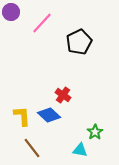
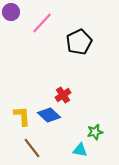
red cross: rotated 21 degrees clockwise
green star: rotated 21 degrees clockwise
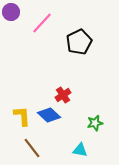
green star: moved 9 px up
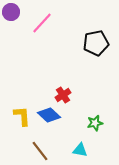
black pentagon: moved 17 px right, 1 px down; rotated 15 degrees clockwise
brown line: moved 8 px right, 3 px down
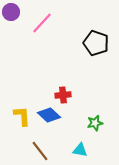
black pentagon: rotated 30 degrees clockwise
red cross: rotated 28 degrees clockwise
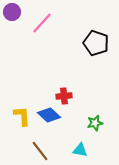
purple circle: moved 1 px right
red cross: moved 1 px right, 1 px down
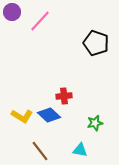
pink line: moved 2 px left, 2 px up
yellow L-shape: rotated 125 degrees clockwise
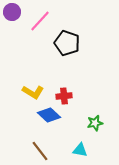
black pentagon: moved 29 px left
yellow L-shape: moved 11 px right, 24 px up
